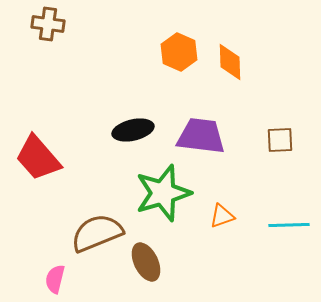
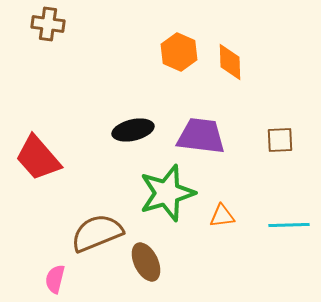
green star: moved 4 px right
orange triangle: rotated 12 degrees clockwise
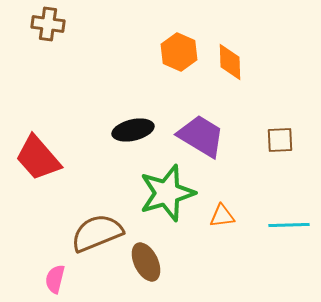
purple trapezoid: rotated 24 degrees clockwise
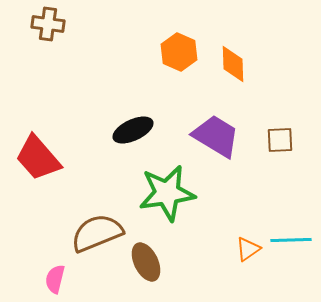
orange diamond: moved 3 px right, 2 px down
black ellipse: rotated 12 degrees counterclockwise
purple trapezoid: moved 15 px right
green star: rotated 8 degrees clockwise
orange triangle: moved 26 px right, 33 px down; rotated 28 degrees counterclockwise
cyan line: moved 2 px right, 15 px down
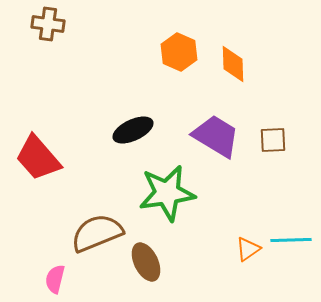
brown square: moved 7 px left
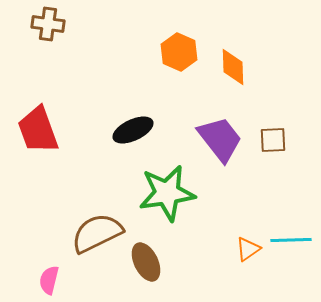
orange diamond: moved 3 px down
purple trapezoid: moved 4 px right, 3 px down; rotated 21 degrees clockwise
red trapezoid: moved 28 px up; rotated 21 degrees clockwise
brown semicircle: rotated 4 degrees counterclockwise
pink semicircle: moved 6 px left, 1 px down
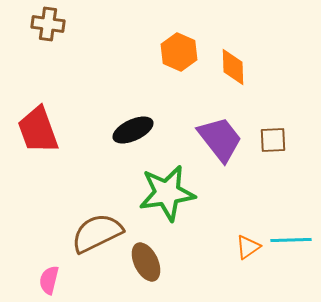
orange triangle: moved 2 px up
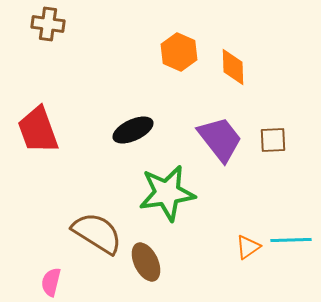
brown semicircle: rotated 58 degrees clockwise
pink semicircle: moved 2 px right, 2 px down
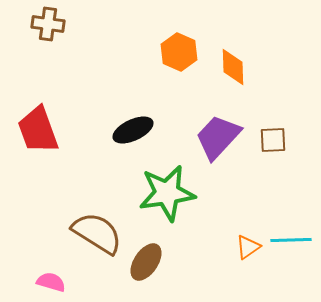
purple trapezoid: moved 2 px left, 2 px up; rotated 99 degrees counterclockwise
brown ellipse: rotated 60 degrees clockwise
pink semicircle: rotated 92 degrees clockwise
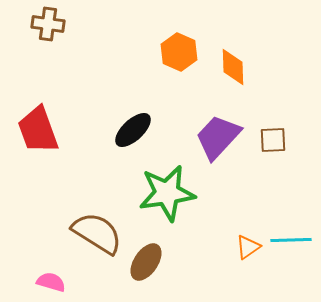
black ellipse: rotated 18 degrees counterclockwise
